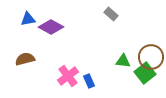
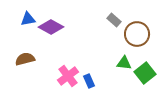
gray rectangle: moved 3 px right, 6 px down
brown circle: moved 14 px left, 23 px up
green triangle: moved 1 px right, 2 px down
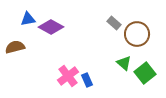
gray rectangle: moved 3 px down
brown semicircle: moved 10 px left, 12 px up
green triangle: rotated 35 degrees clockwise
blue rectangle: moved 2 px left, 1 px up
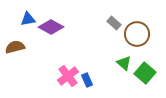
green square: rotated 10 degrees counterclockwise
